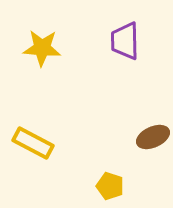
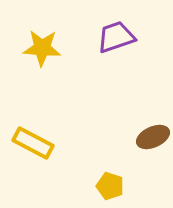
purple trapezoid: moved 9 px left, 4 px up; rotated 72 degrees clockwise
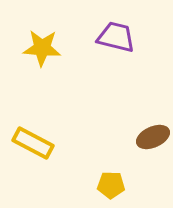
purple trapezoid: rotated 33 degrees clockwise
yellow pentagon: moved 1 px right, 1 px up; rotated 16 degrees counterclockwise
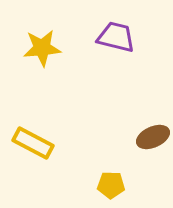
yellow star: rotated 9 degrees counterclockwise
